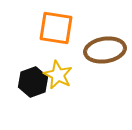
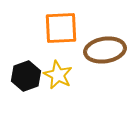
orange square: moved 5 px right; rotated 12 degrees counterclockwise
black hexagon: moved 7 px left, 6 px up
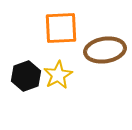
yellow star: rotated 16 degrees clockwise
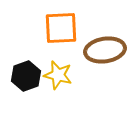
yellow star: rotated 28 degrees counterclockwise
